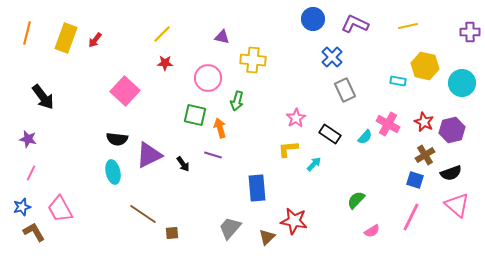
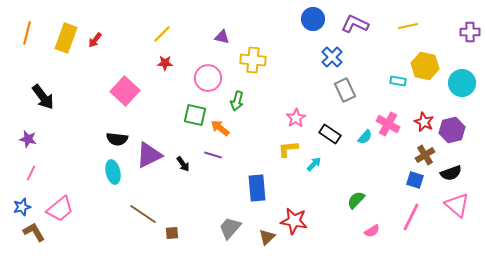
orange arrow at (220, 128): rotated 36 degrees counterclockwise
pink trapezoid at (60, 209): rotated 100 degrees counterclockwise
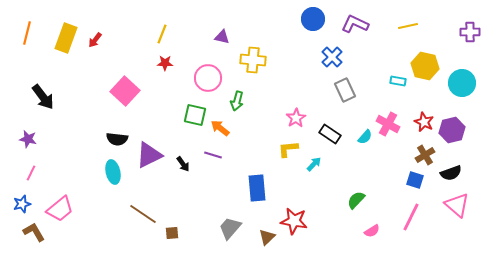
yellow line at (162, 34): rotated 24 degrees counterclockwise
blue star at (22, 207): moved 3 px up
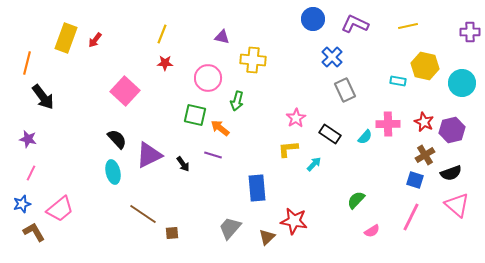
orange line at (27, 33): moved 30 px down
pink cross at (388, 124): rotated 30 degrees counterclockwise
black semicircle at (117, 139): rotated 140 degrees counterclockwise
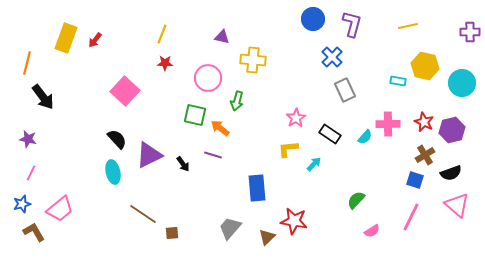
purple L-shape at (355, 24): moved 3 px left; rotated 80 degrees clockwise
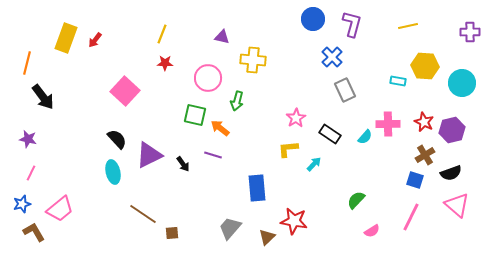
yellow hexagon at (425, 66): rotated 8 degrees counterclockwise
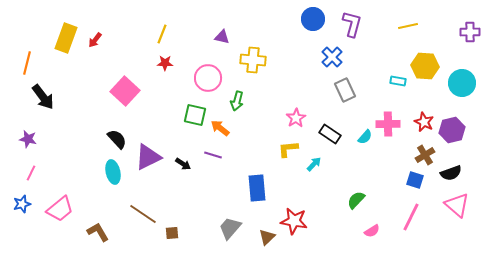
purple triangle at (149, 155): moved 1 px left, 2 px down
black arrow at (183, 164): rotated 21 degrees counterclockwise
brown L-shape at (34, 232): moved 64 px right
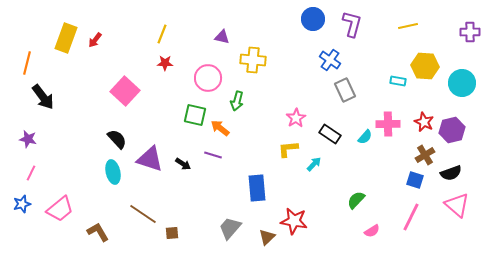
blue cross at (332, 57): moved 2 px left, 3 px down; rotated 10 degrees counterclockwise
purple triangle at (148, 157): moved 2 px right, 2 px down; rotated 44 degrees clockwise
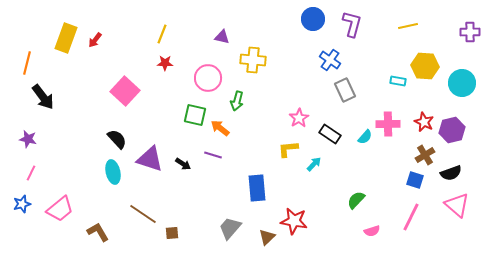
pink star at (296, 118): moved 3 px right
pink semicircle at (372, 231): rotated 14 degrees clockwise
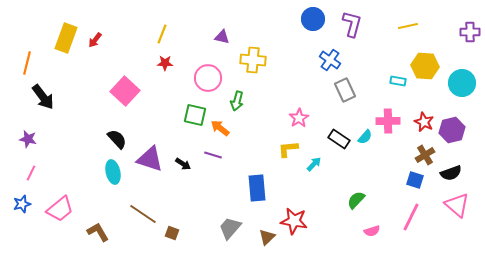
pink cross at (388, 124): moved 3 px up
black rectangle at (330, 134): moved 9 px right, 5 px down
brown square at (172, 233): rotated 24 degrees clockwise
